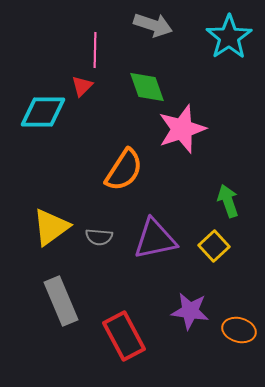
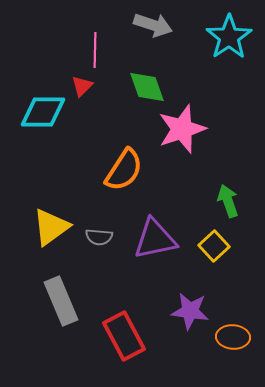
orange ellipse: moved 6 px left, 7 px down; rotated 12 degrees counterclockwise
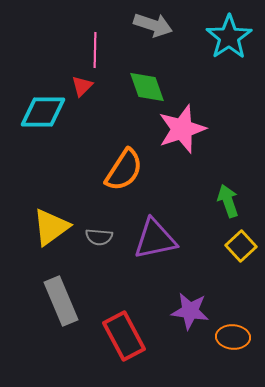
yellow square: moved 27 px right
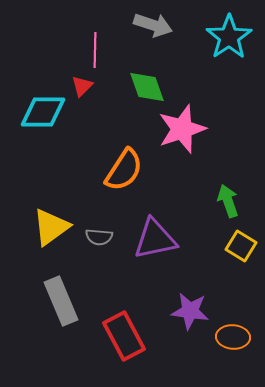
yellow square: rotated 16 degrees counterclockwise
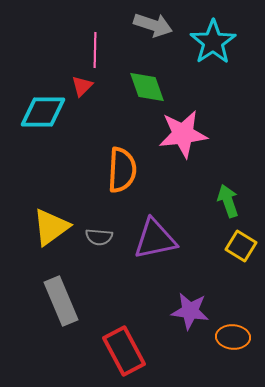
cyan star: moved 16 px left, 5 px down
pink star: moved 1 px right, 5 px down; rotated 12 degrees clockwise
orange semicircle: moved 2 px left; rotated 30 degrees counterclockwise
red rectangle: moved 15 px down
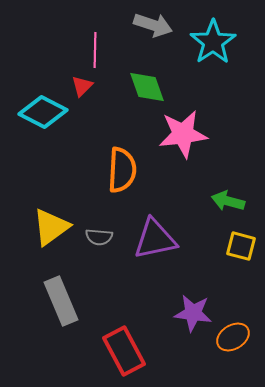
cyan diamond: rotated 27 degrees clockwise
green arrow: rotated 56 degrees counterclockwise
yellow square: rotated 16 degrees counterclockwise
purple star: moved 3 px right, 2 px down
orange ellipse: rotated 36 degrees counterclockwise
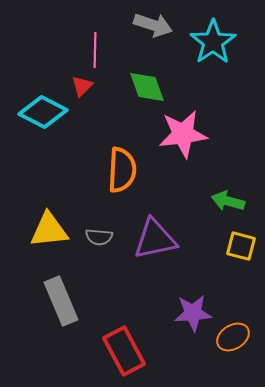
yellow triangle: moved 2 px left, 3 px down; rotated 30 degrees clockwise
purple star: rotated 12 degrees counterclockwise
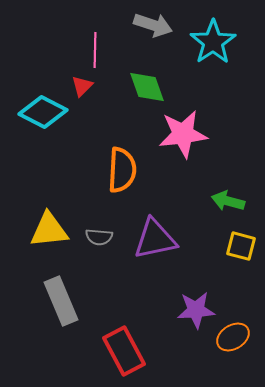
purple star: moved 3 px right, 3 px up
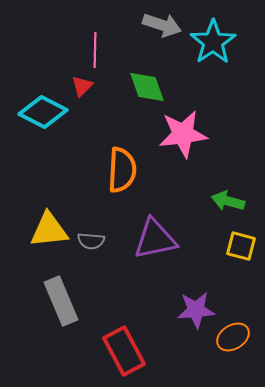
gray arrow: moved 9 px right
gray semicircle: moved 8 px left, 4 px down
